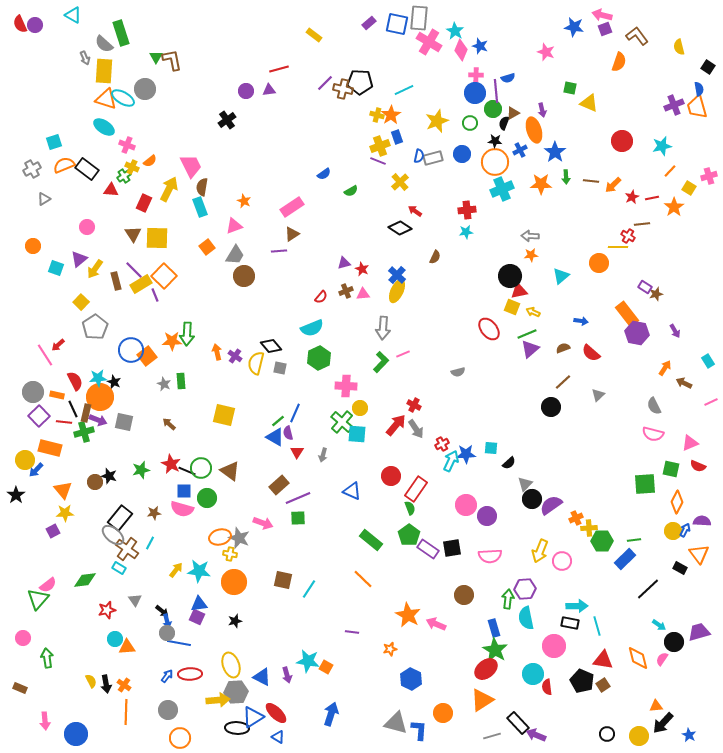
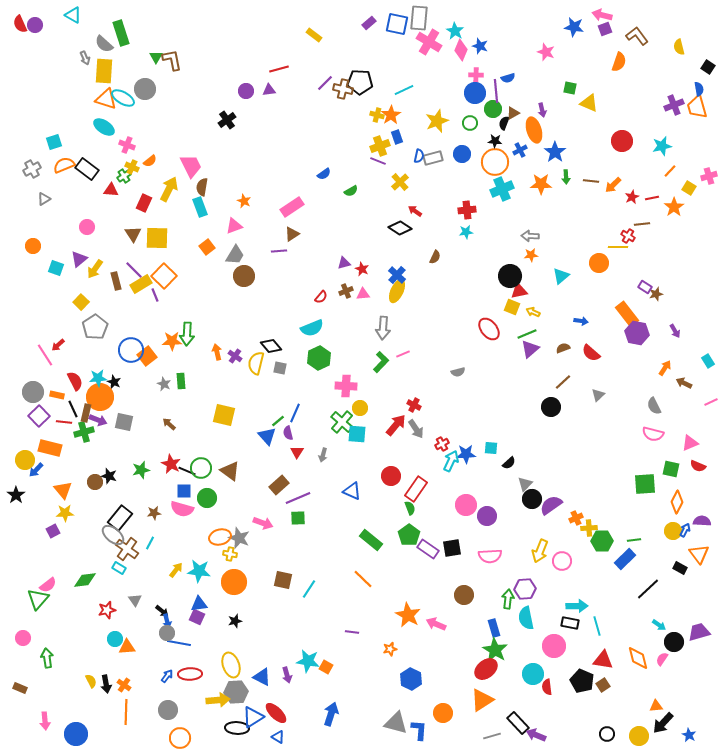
blue triangle at (275, 437): moved 8 px left, 1 px up; rotated 18 degrees clockwise
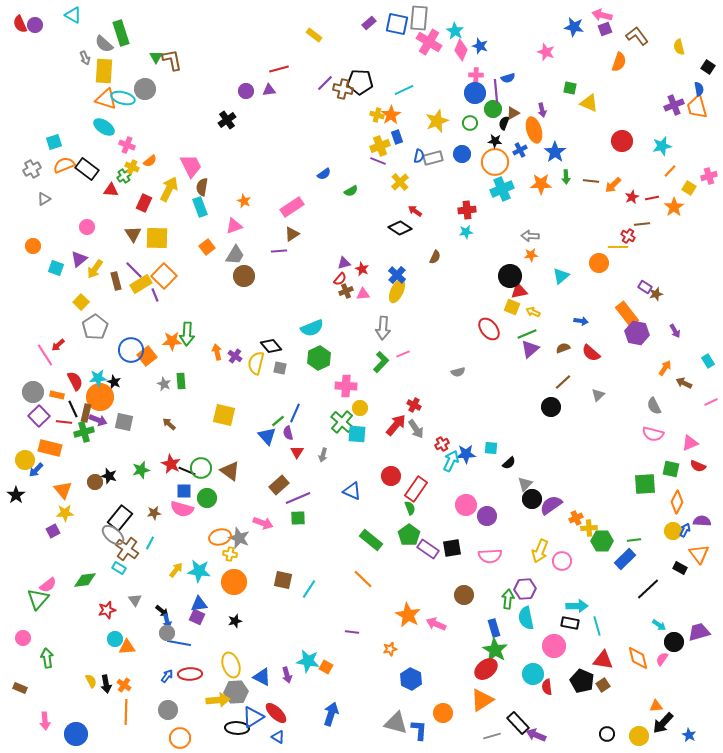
cyan ellipse at (123, 98): rotated 15 degrees counterclockwise
red semicircle at (321, 297): moved 19 px right, 18 px up
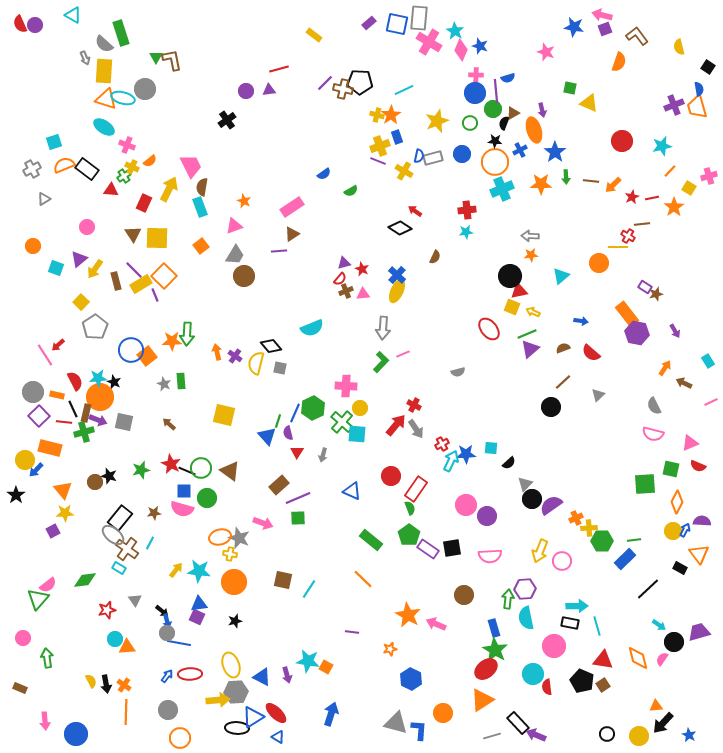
yellow cross at (400, 182): moved 4 px right, 11 px up; rotated 18 degrees counterclockwise
orange square at (207, 247): moved 6 px left, 1 px up
green hexagon at (319, 358): moved 6 px left, 50 px down
green line at (278, 421): rotated 32 degrees counterclockwise
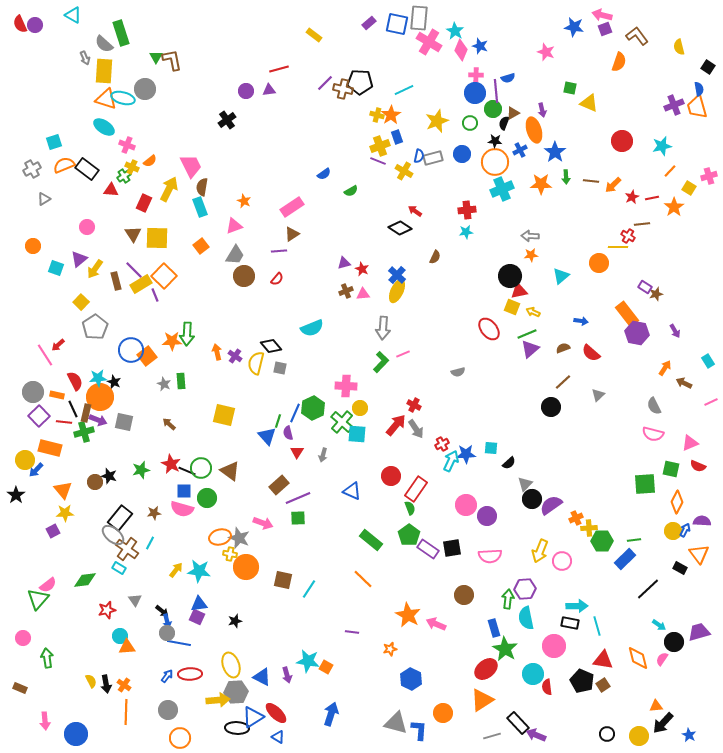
red semicircle at (340, 279): moved 63 px left
orange circle at (234, 582): moved 12 px right, 15 px up
cyan circle at (115, 639): moved 5 px right, 3 px up
green star at (495, 650): moved 10 px right, 1 px up
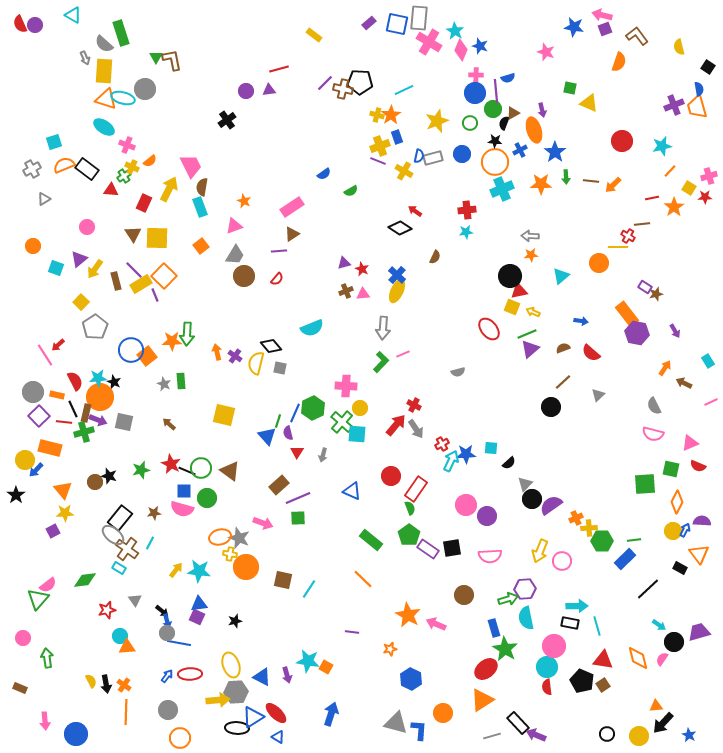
red star at (632, 197): moved 73 px right; rotated 24 degrees clockwise
green arrow at (508, 599): rotated 66 degrees clockwise
cyan circle at (533, 674): moved 14 px right, 7 px up
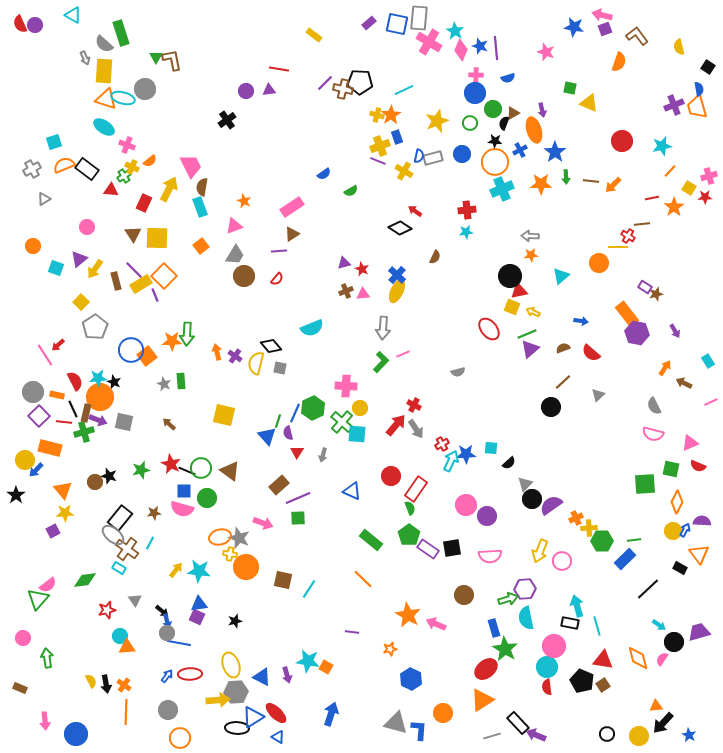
red line at (279, 69): rotated 24 degrees clockwise
purple line at (496, 91): moved 43 px up
cyan arrow at (577, 606): rotated 105 degrees counterclockwise
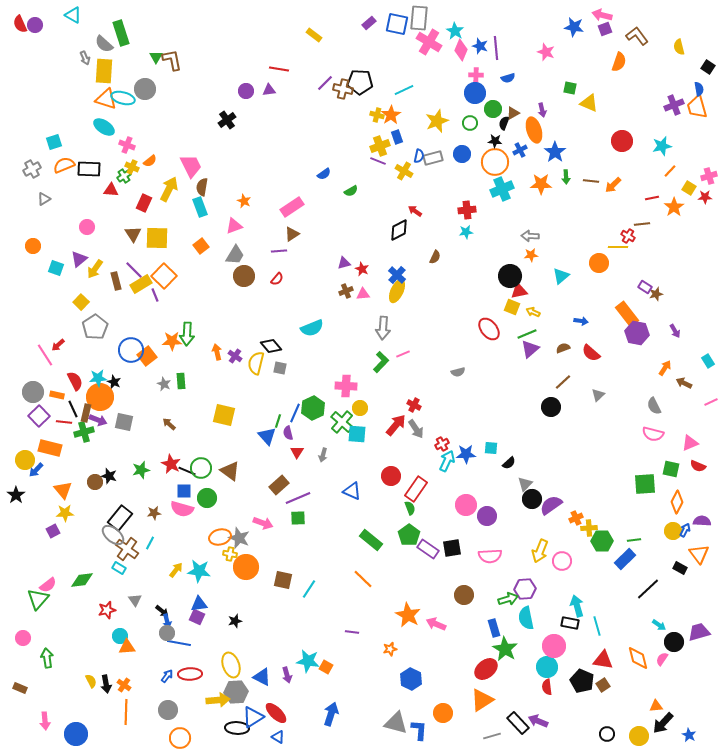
black rectangle at (87, 169): moved 2 px right; rotated 35 degrees counterclockwise
black diamond at (400, 228): moved 1 px left, 2 px down; rotated 60 degrees counterclockwise
cyan arrow at (451, 461): moved 4 px left
green diamond at (85, 580): moved 3 px left
purple arrow at (536, 735): moved 2 px right, 14 px up
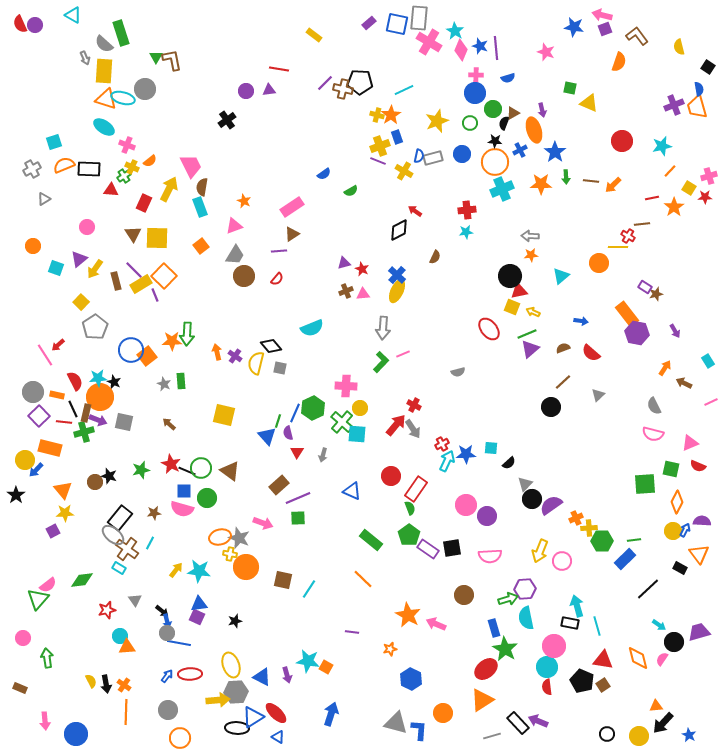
gray arrow at (416, 429): moved 3 px left
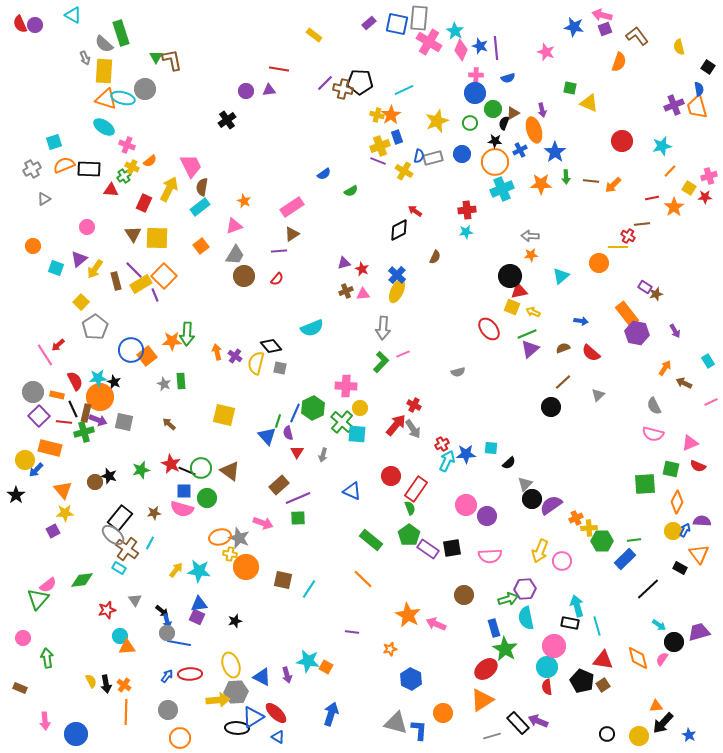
cyan rectangle at (200, 207): rotated 72 degrees clockwise
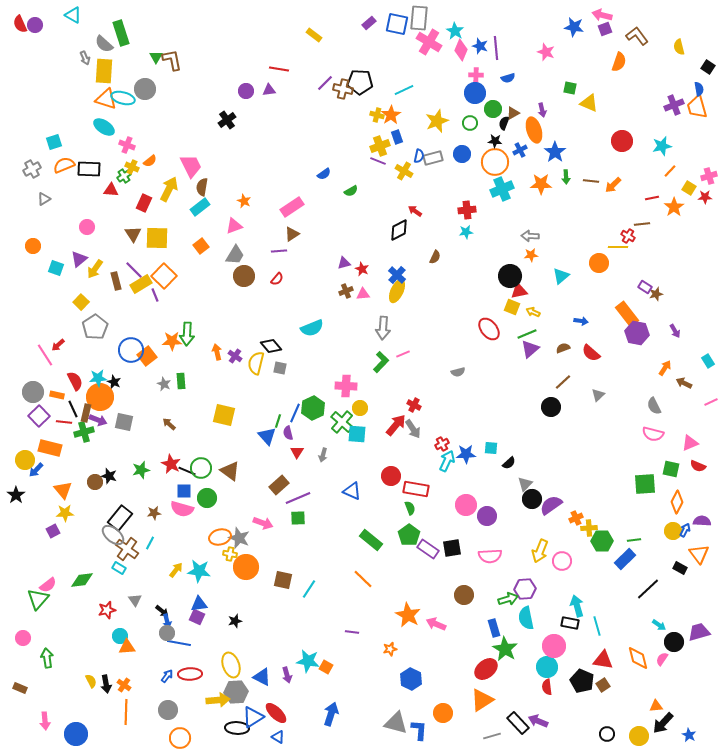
red rectangle at (416, 489): rotated 65 degrees clockwise
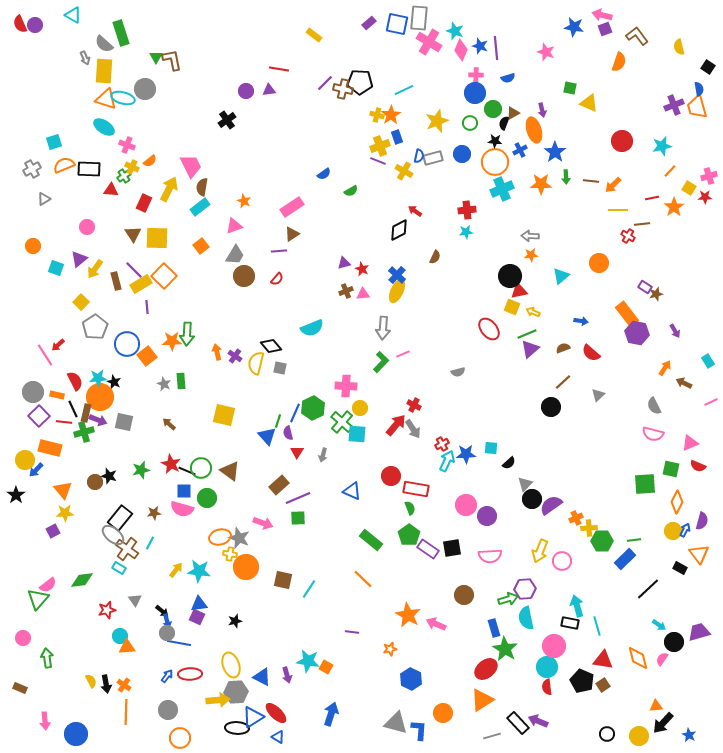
cyan star at (455, 31): rotated 12 degrees counterclockwise
yellow line at (618, 247): moved 37 px up
purple line at (155, 295): moved 8 px left, 12 px down; rotated 16 degrees clockwise
blue circle at (131, 350): moved 4 px left, 6 px up
purple semicircle at (702, 521): rotated 102 degrees clockwise
